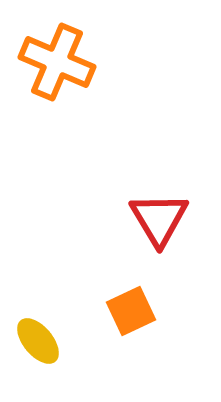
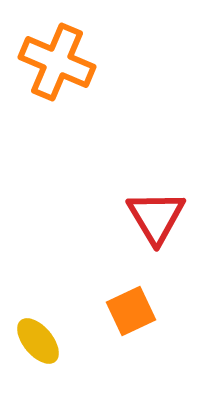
red triangle: moved 3 px left, 2 px up
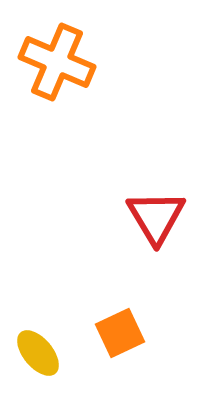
orange square: moved 11 px left, 22 px down
yellow ellipse: moved 12 px down
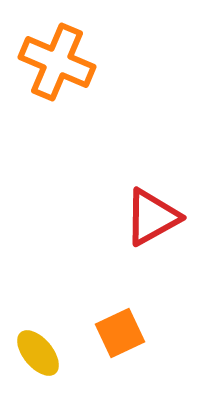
red triangle: moved 4 px left; rotated 32 degrees clockwise
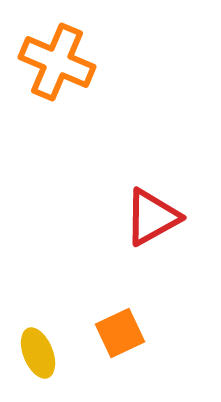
yellow ellipse: rotated 18 degrees clockwise
